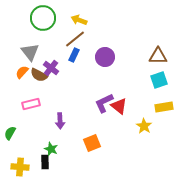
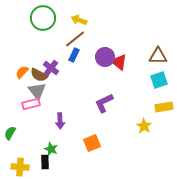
gray triangle: moved 7 px right, 39 px down
red triangle: moved 44 px up
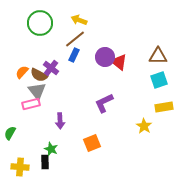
green circle: moved 3 px left, 5 px down
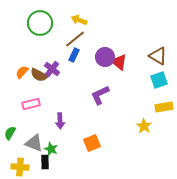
brown triangle: rotated 30 degrees clockwise
purple cross: moved 1 px right, 1 px down
gray triangle: moved 3 px left, 52 px down; rotated 30 degrees counterclockwise
purple L-shape: moved 4 px left, 8 px up
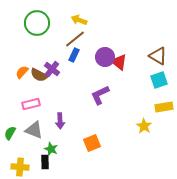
green circle: moved 3 px left
gray triangle: moved 13 px up
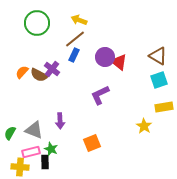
pink rectangle: moved 48 px down
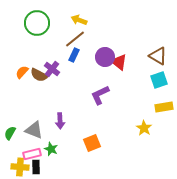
yellow star: moved 2 px down
pink rectangle: moved 1 px right, 2 px down
black rectangle: moved 9 px left, 5 px down
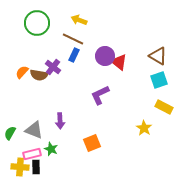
brown line: moved 2 px left; rotated 65 degrees clockwise
purple circle: moved 1 px up
purple cross: moved 1 px right, 2 px up
brown semicircle: rotated 18 degrees counterclockwise
yellow rectangle: rotated 36 degrees clockwise
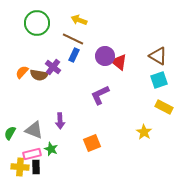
yellow star: moved 4 px down
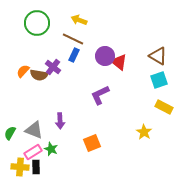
orange semicircle: moved 1 px right, 1 px up
pink rectangle: moved 1 px right, 2 px up; rotated 18 degrees counterclockwise
